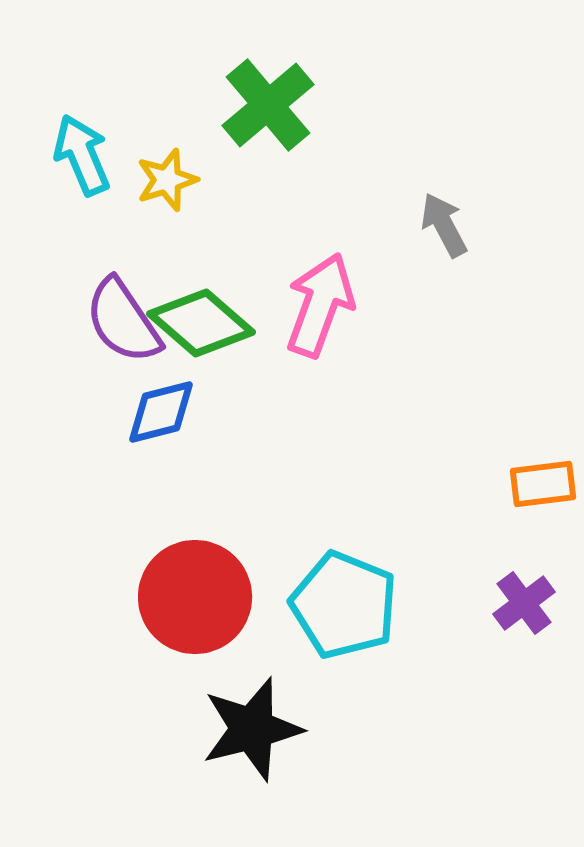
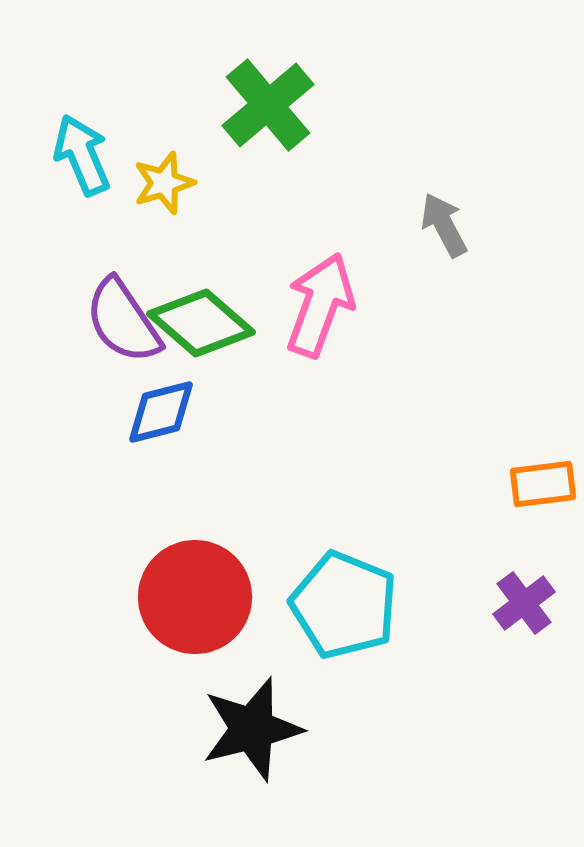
yellow star: moved 3 px left, 3 px down
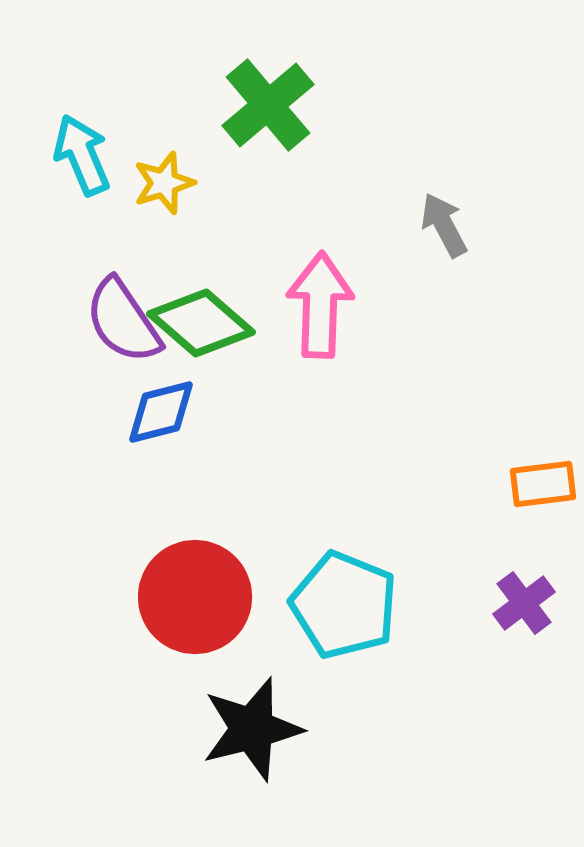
pink arrow: rotated 18 degrees counterclockwise
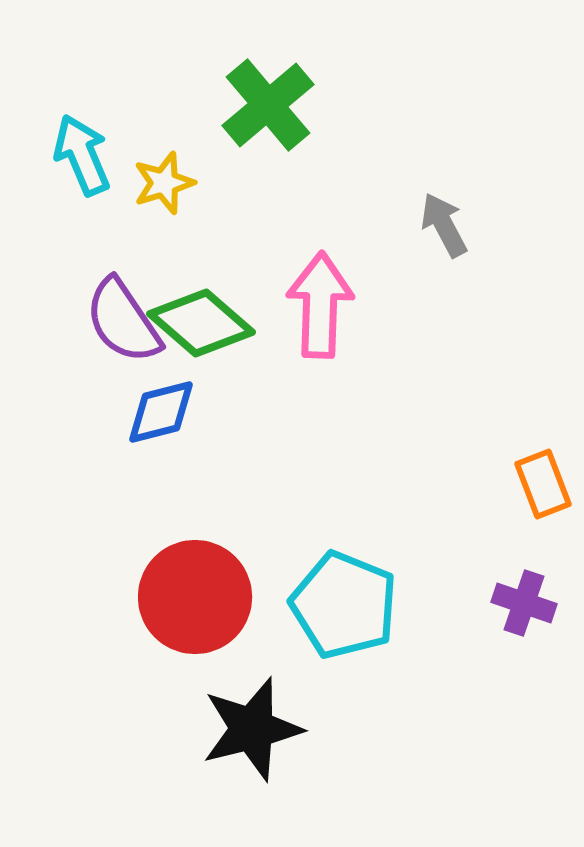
orange rectangle: rotated 76 degrees clockwise
purple cross: rotated 34 degrees counterclockwise
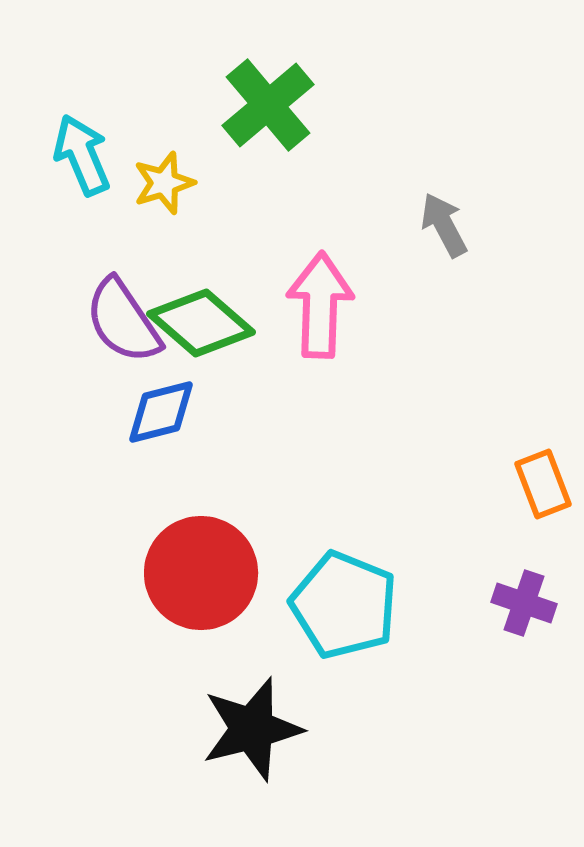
red circle: moved 6 px right, 24 px up
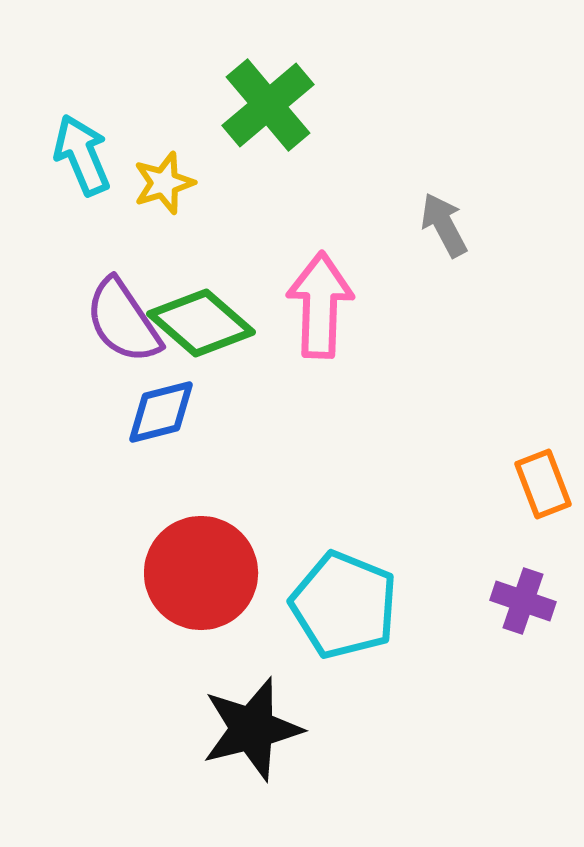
purple cross: moved 1 px left, 2 px up
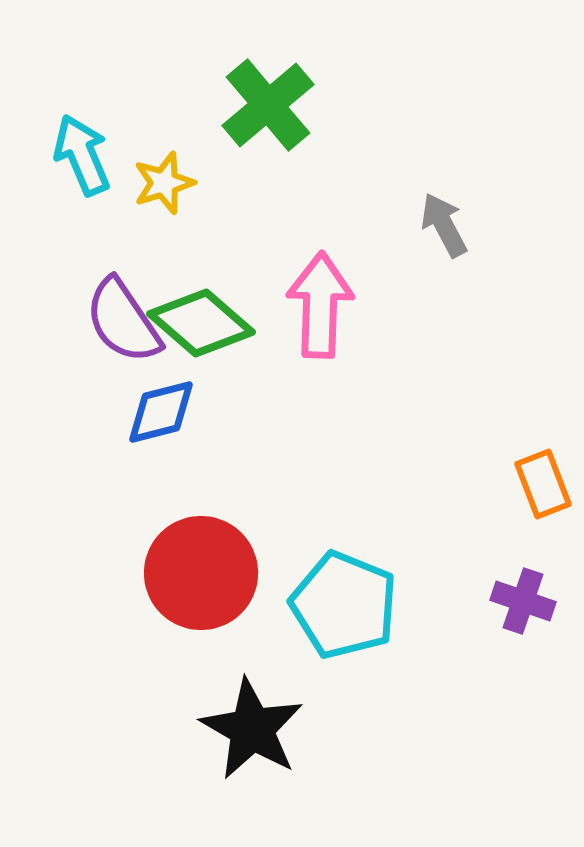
black star: rotated 28 degrees counterclockwise
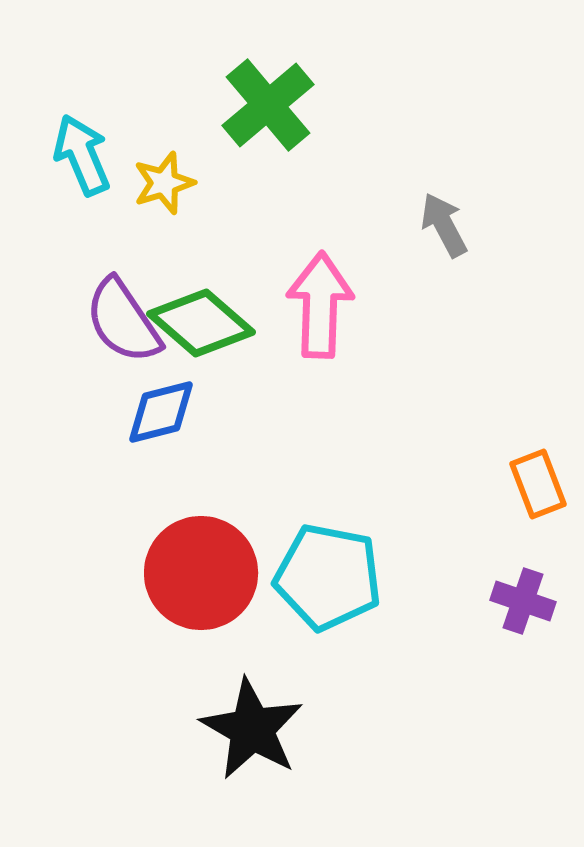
orange rectangle: moved 5 px left
cyan pentagon: moved 16 px left, 28 px up; rotated 11 degrees counterclockwise
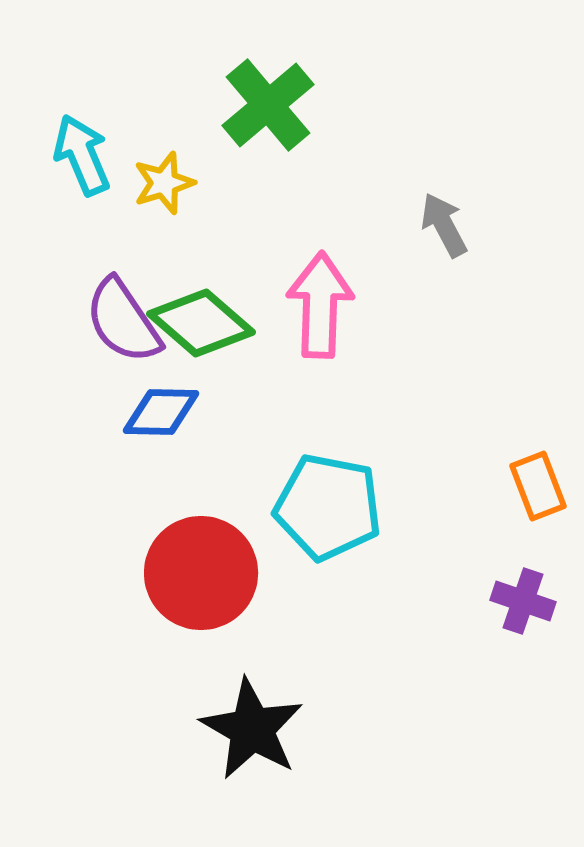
blue diamond: rotated 16 degrees clockwise
orange rectangle: moved 2 px down
cyan pentagon: moved 70 px up
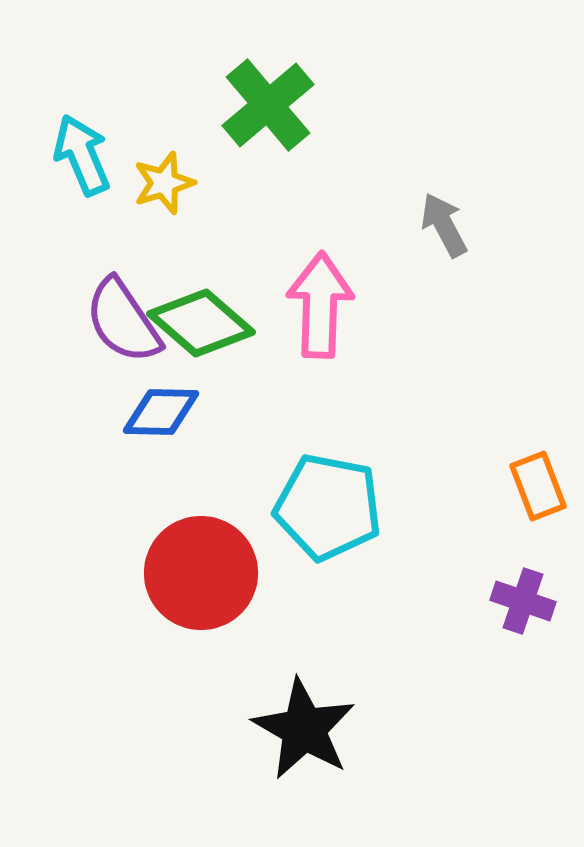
black star: moved 52 px right
